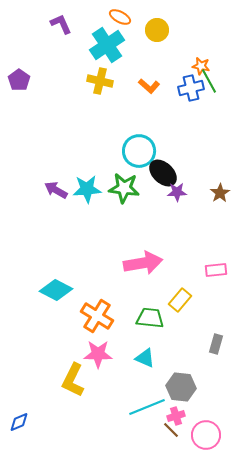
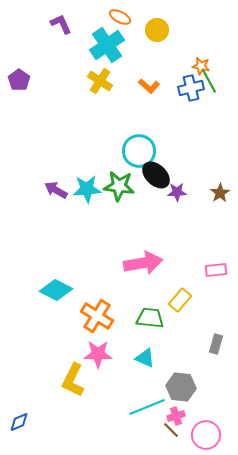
yellow cross: rotated 20 degrees clockwise
black ellipse: moved 7 px left, 2 px down
green star: moved 5 px left, 2 px up
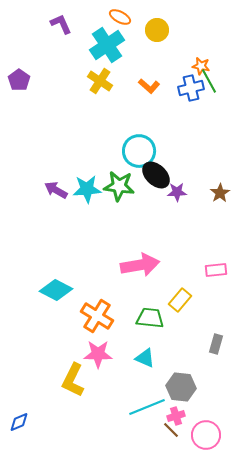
pink arrow: moved 3 px left, 2 px down
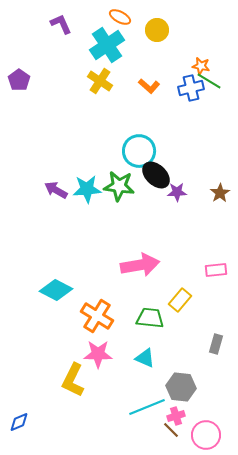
green line: rotated 30 degrees counterclockwise
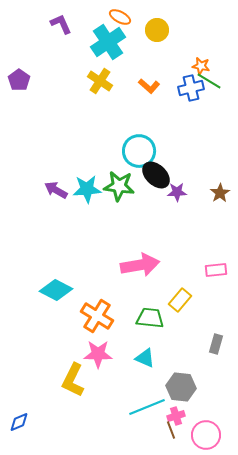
cyan cross: moved 1 px right, 3 px up
brown line: rotated 24 degrees clockwise
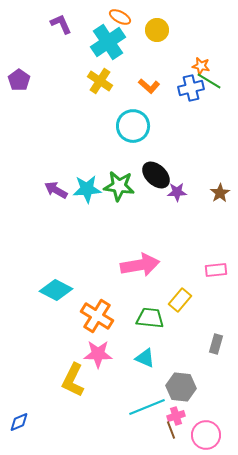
cyan circle: moved 6 px left, 25 px up
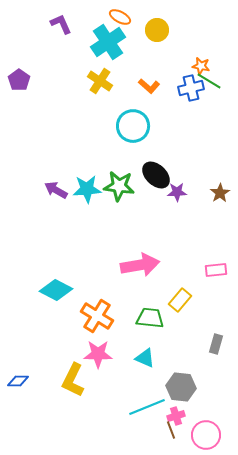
blue diamond: moved 1 px left, 41 px up; rotated 25 degrees clockwise
